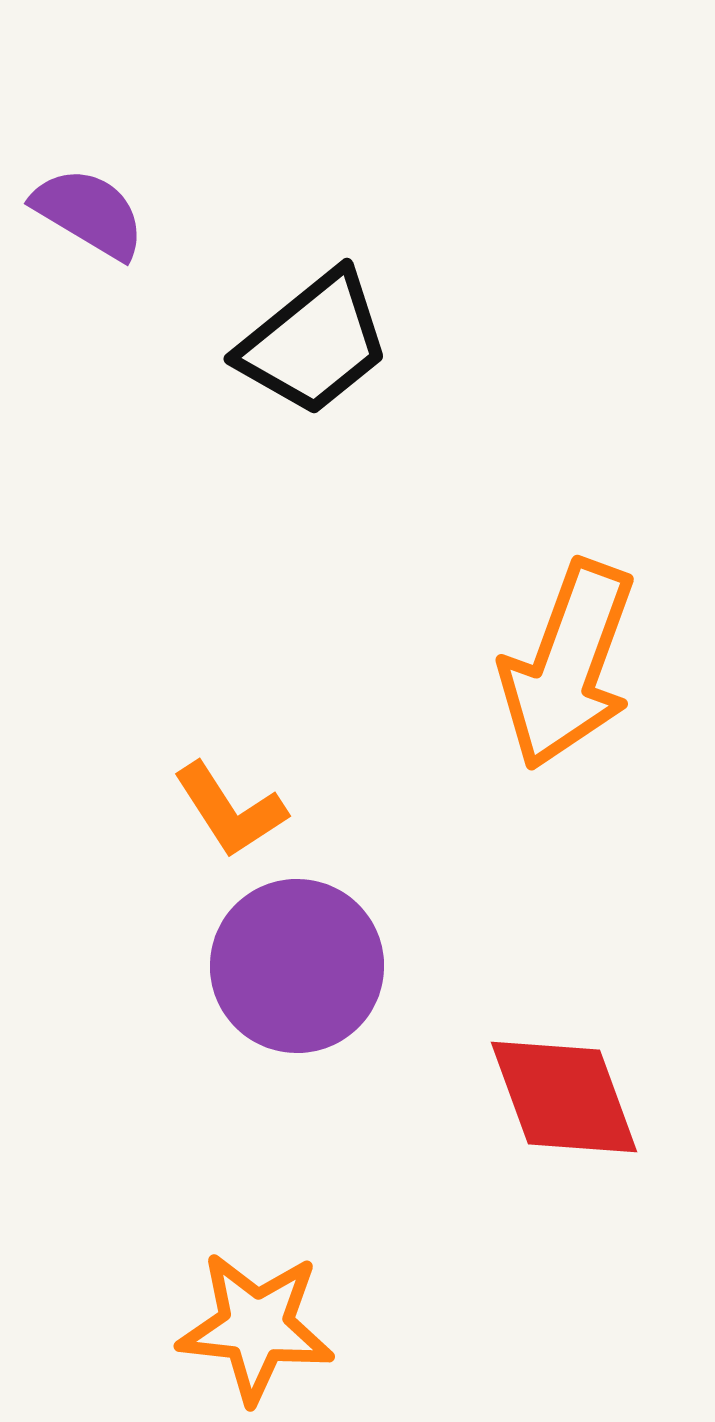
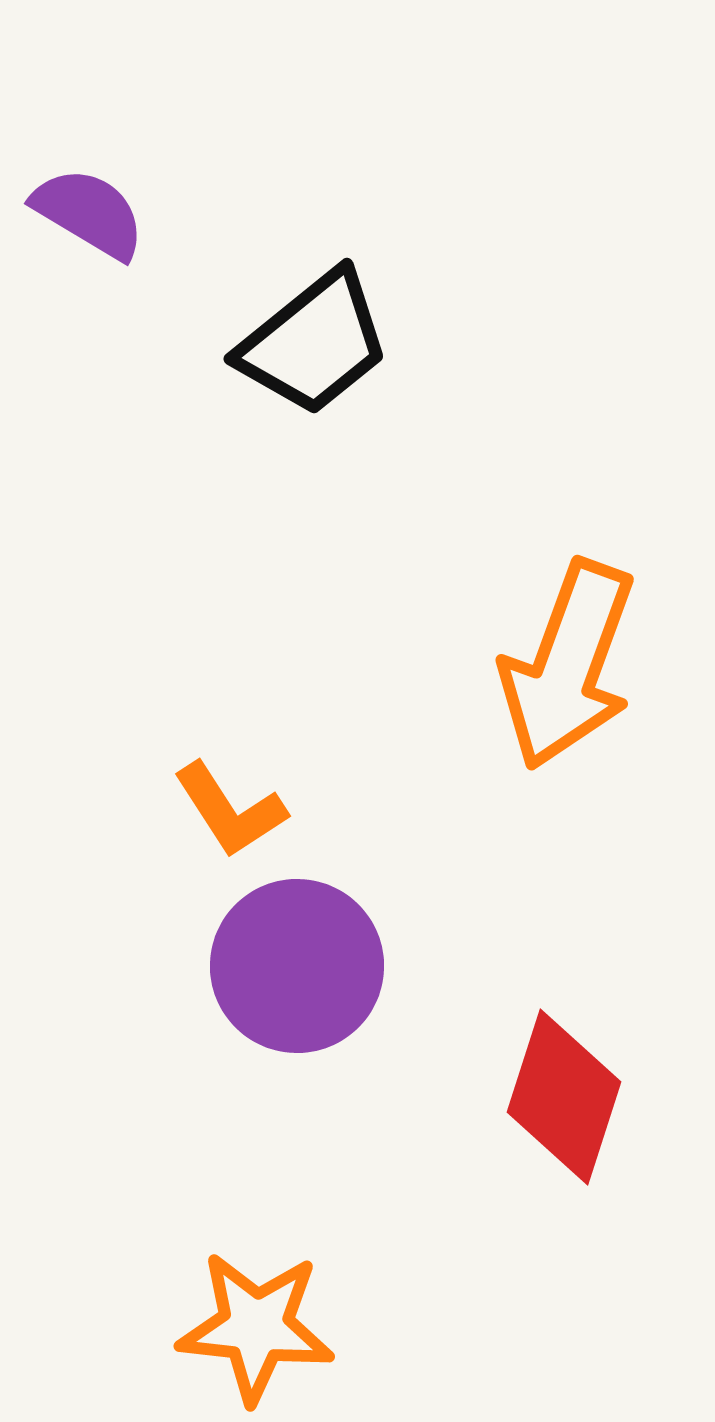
red diamond: rotated 38 degrees clockwise
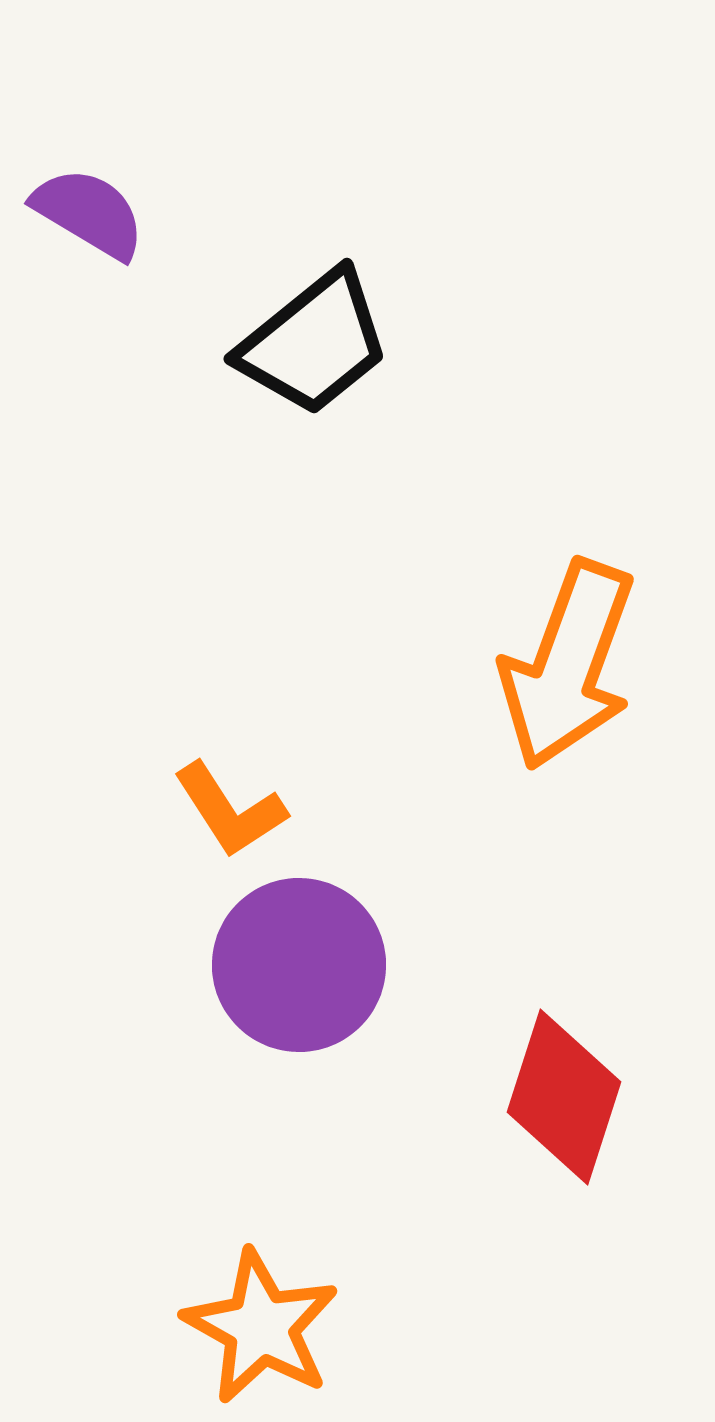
purple circle: moved 2 px right, 1 px up
orange star: moved 5 px right; rotated 23 degrees clockwise
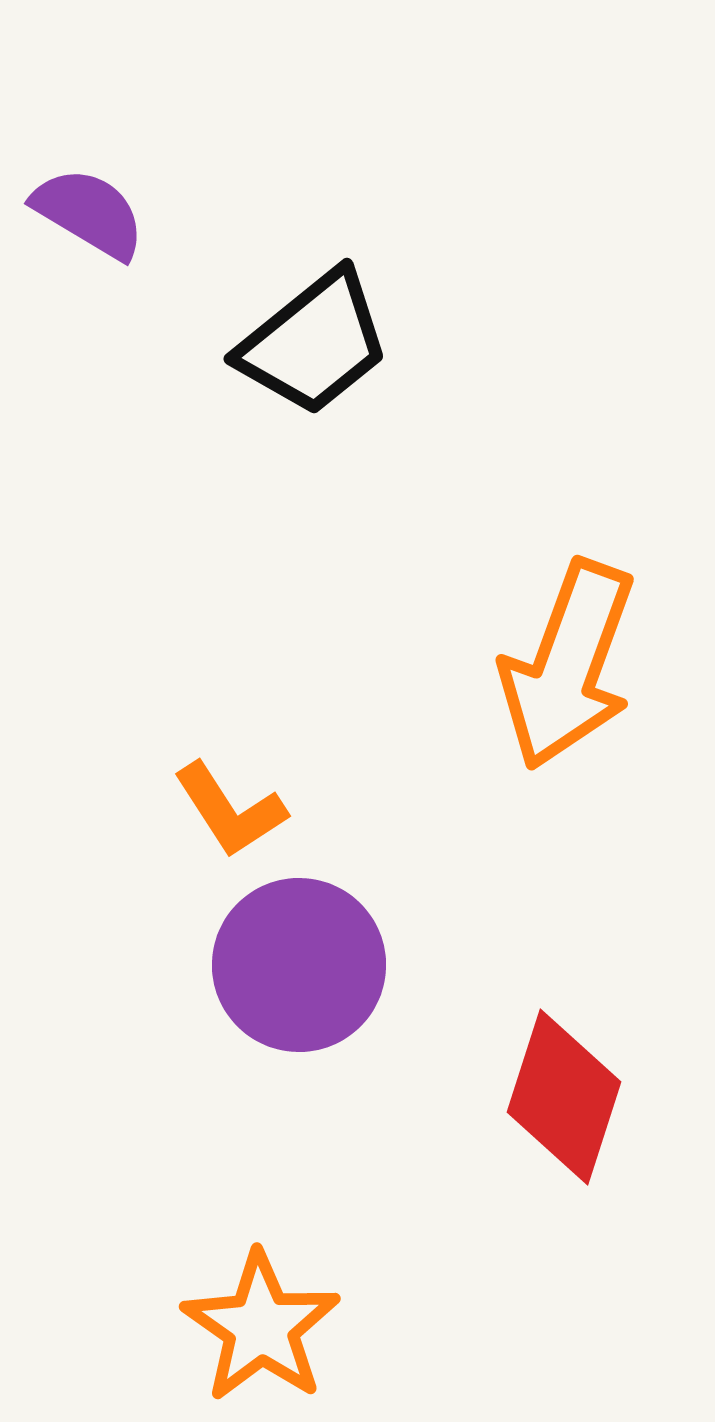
orange star: rotated 6 degrees clockwise
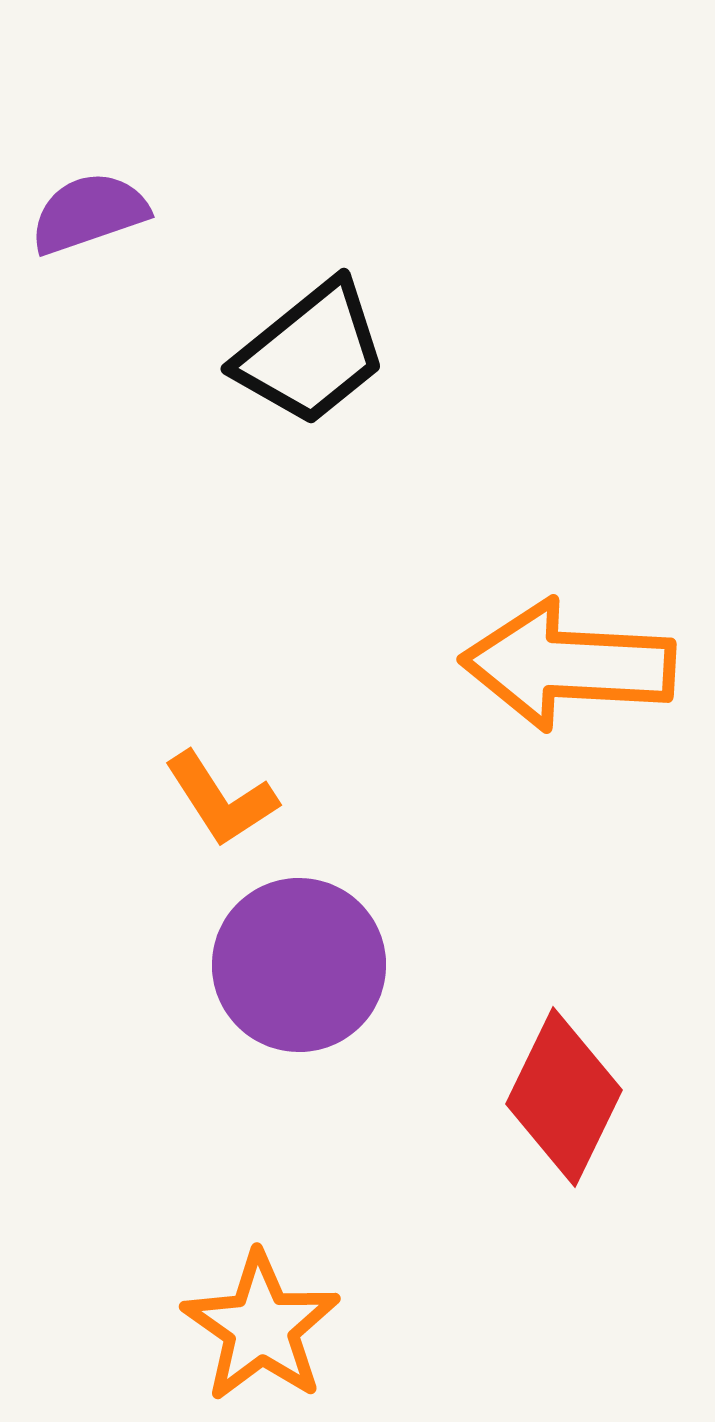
purple semicircle: rotated 50 degrees counterclockwise
black trapezoid: moved 3 px left, 10 px down
orange arrow: rotated 73 degrees clockwise
orange L-shape: moved 9 px left, 11 px up
red diamond: rotated 8 degrees clockwise
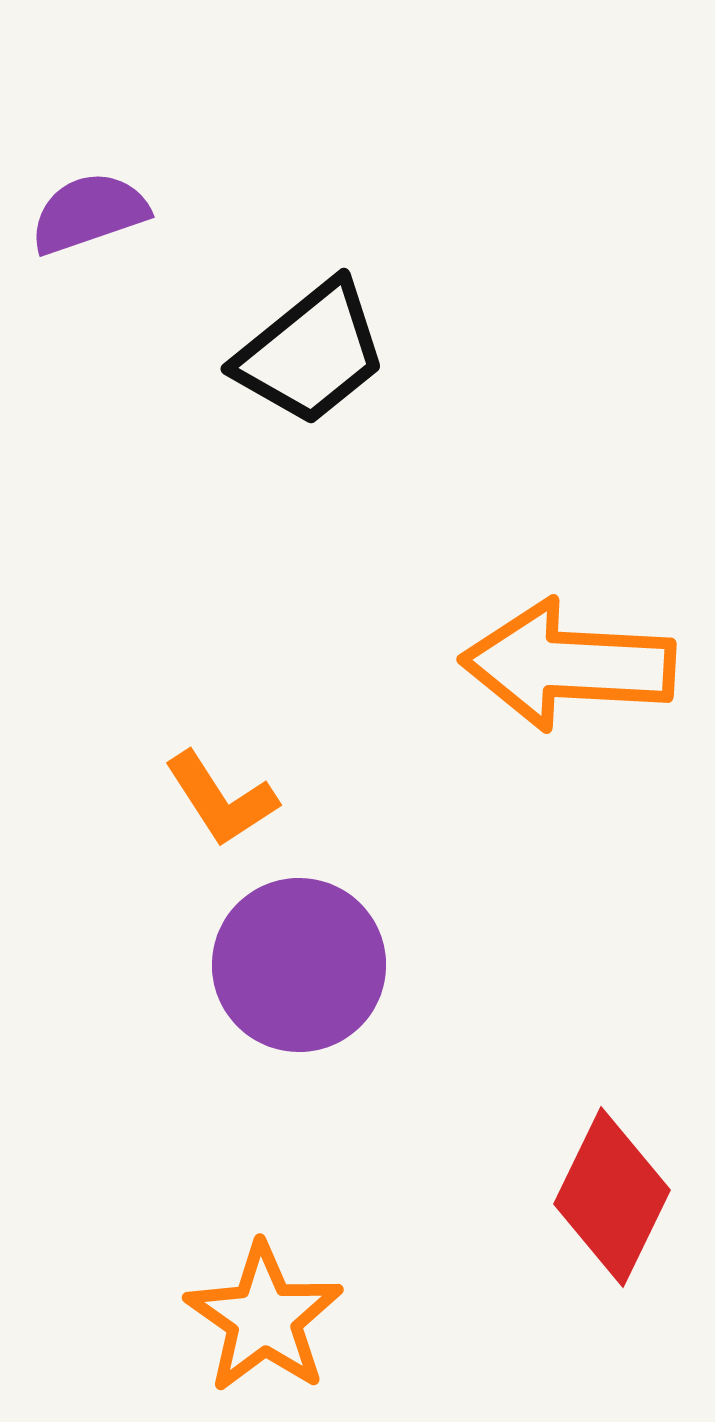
red diamond: moved 48 px right, 100 px down
orange star: moved 3 px right, 9 px up
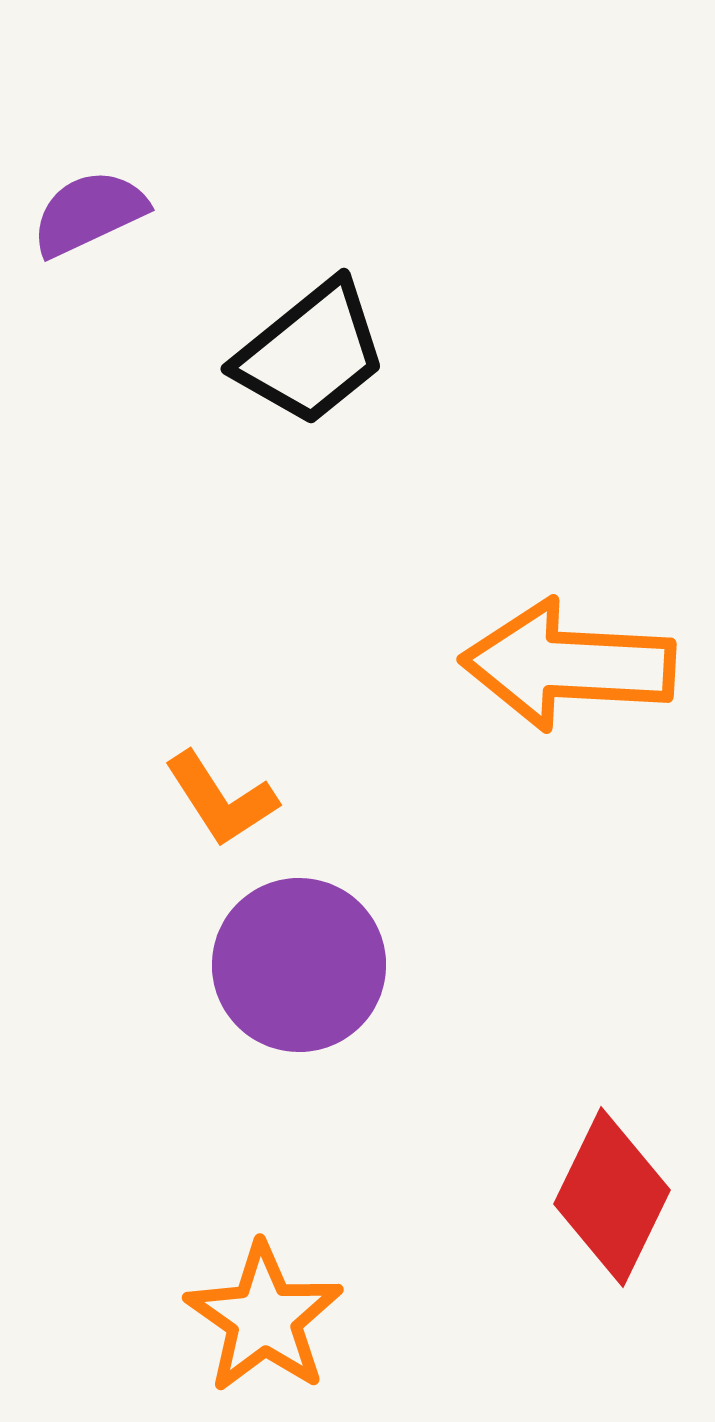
purple semicircle: rotated 6 degrees counterclockwise
